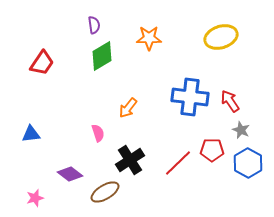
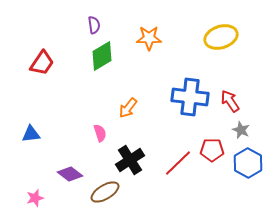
pink semicircle: moved 2 px right
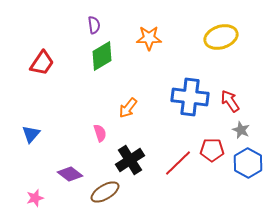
blue triangle: rotated 42 degrees counterclockwise
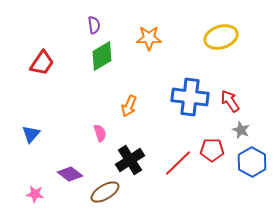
orange arrow: moved 1 px right, 2 px up; rotated 15 degrees counterclockwise
blue hexagon: moved 4 px right, 1 px up
pink star: moved 4 px up; rotated 24 degrees clockwise
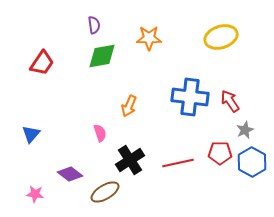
green diamond: rotated 20 degrees clockwise
gray star: moved 4 px right; rotated 24 degrees clockwise
red pentagon: moved 8 px right, 3 px down
red line: rotated 32 degrees clockwise
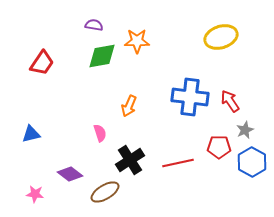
purple semicircle: rotated 72 degrees counterclockwise
orange star: moved 12 px left, 3 px down
blue triangle: rotated 36 degrees clockwise
red pentagon: moved 1 px left, 6 px up
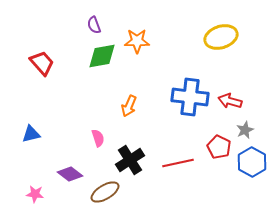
purple semicircle: rotated 120 degrees counterclockwise
red trapezoid: rotated 76 degrees counterclockwise
red arrow: rotated 40 degrees counterclockwise
pink semicircle: moved 2 px left, 5 px down
red pentagon: rotated 25 degrees clockwise
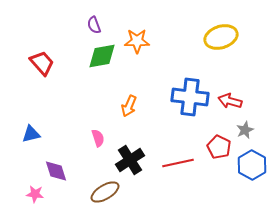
blue hexagon: moved 3 px down
purple diamond: moved 14 px left, 3 px up; rotated 35 degrees clockwise
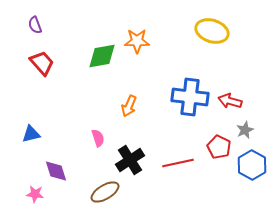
purple semicircle: moved 59 px left
yellow ellipse: moved 9 px left, 6 px up; rotated 36 degrees clockwise
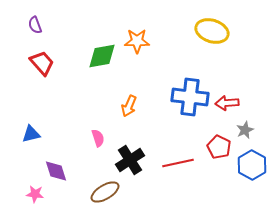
red arrow: moved 3 px left, 2 px down; rotated 20 degrees counterclockwise
